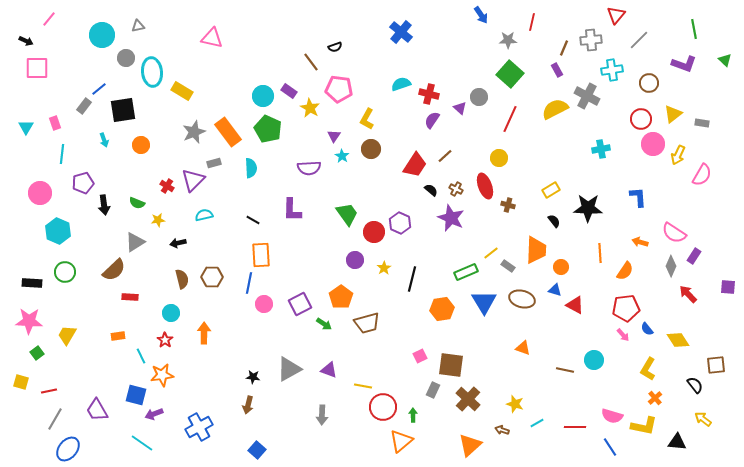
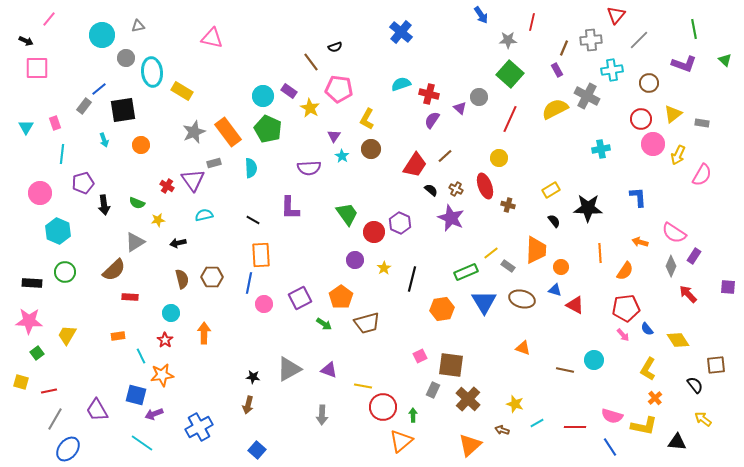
purple triangle at (193, 180): rotated 20 degrees counterclockwise
purple L-shape at (292, 210): moved 2 px left, 2 px up
purple square at (300, 304): moved 6 px up
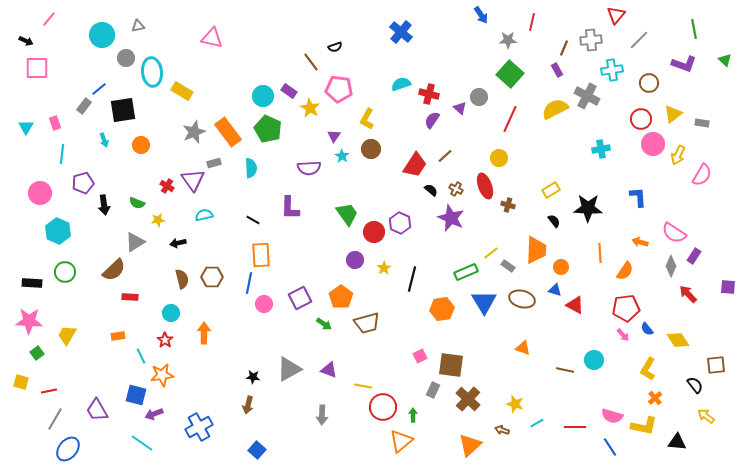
yellow arrow at (703, 419): moved 3 px right, 3 px up
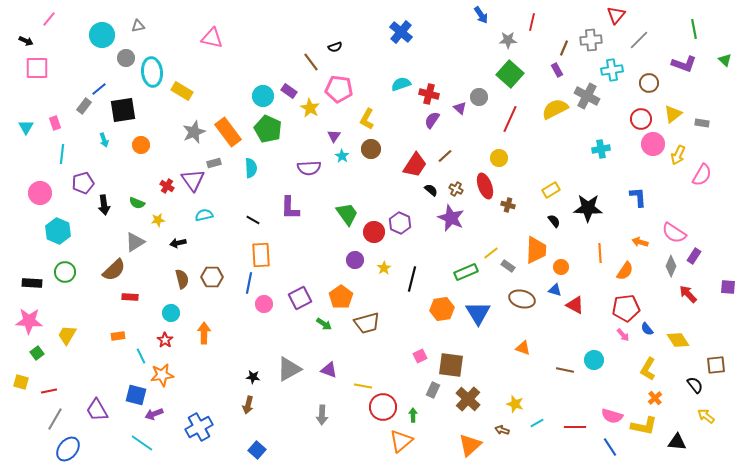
blue triangle at (484, 302): moved 6 px left, 11 px down
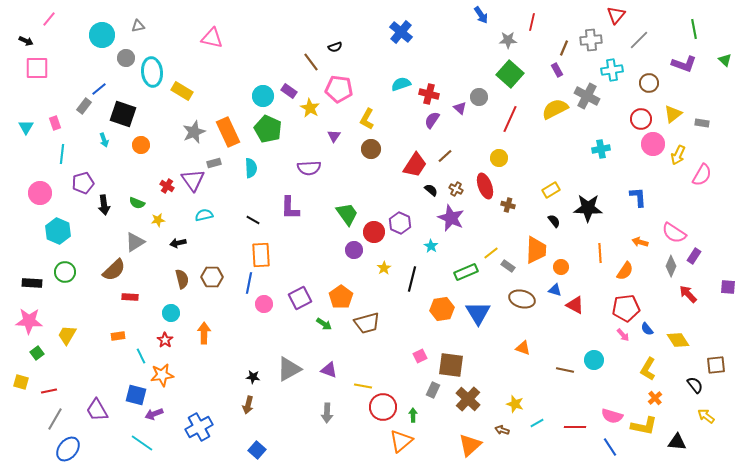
black square at (123, 110): moved 4 px down; rotated 28 degrees clockwise
orange rectangle at (228, 132): rotated 12 degrees clockwise
cyan star at (342, 156): moved 89 px right, 90 px down
purple circle at (355, 260): moved 1 px left, 10 px up
gray arrow at (322, 415): moved 5 px right, 2 px up
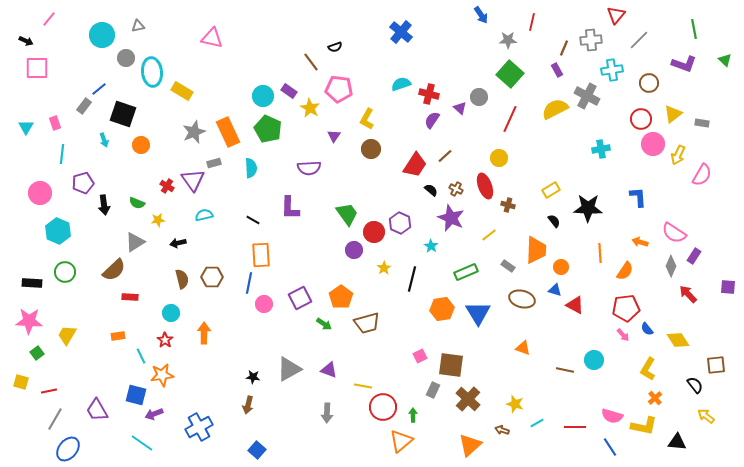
yellow line at (491, 253): moved 2 px left, 18 px up
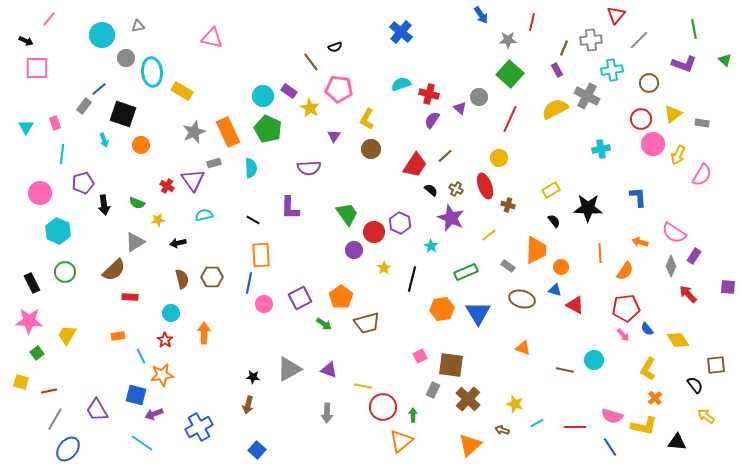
black rectangle at (32, 283): rotated 60 degrees clockwise
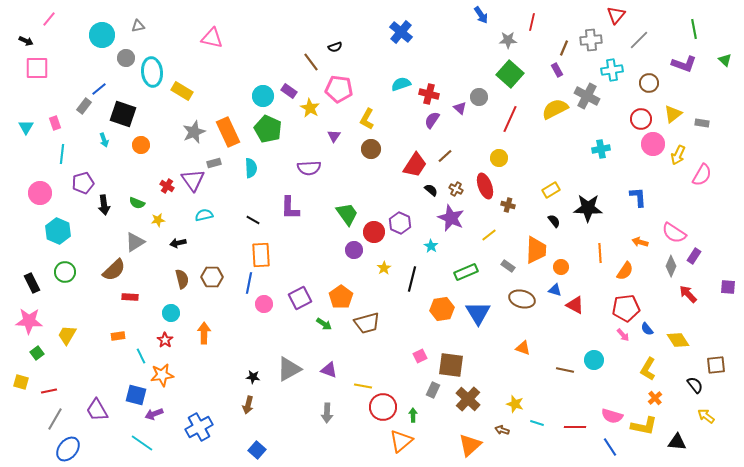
cyan line at (537, 423): rotated 48 degrees clockwise
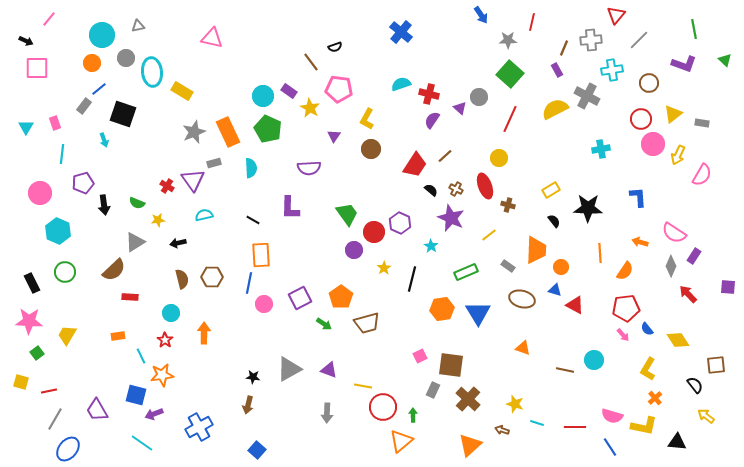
orange circle at (141, 145): moved 49 px left, 82 px up
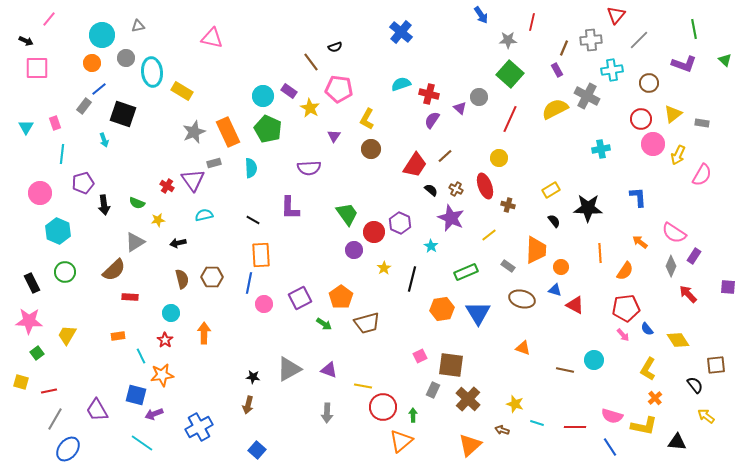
orange arrow at (640, 242): rotated 21 degrees clockwise
